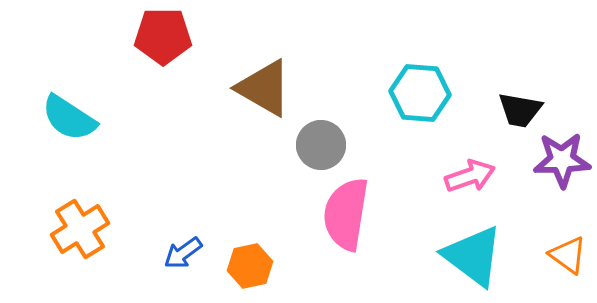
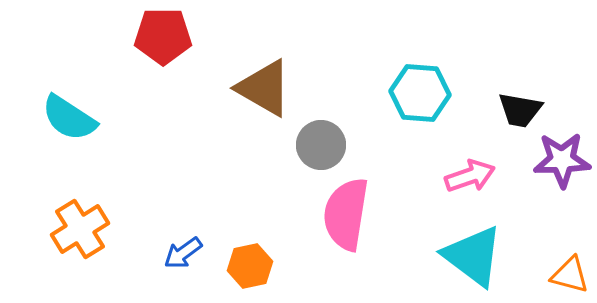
orange triangle: moved 2 px right, 20 px down; rotated 21 degrees counterclockwise
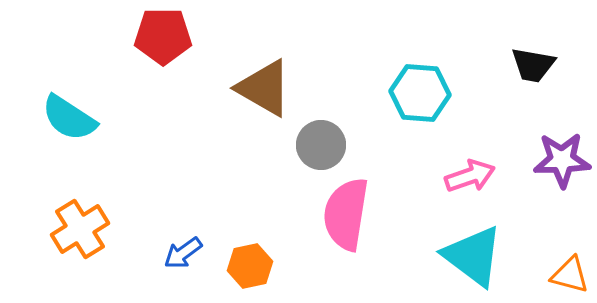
black trapezoid: moved 13 px right, 45 px up
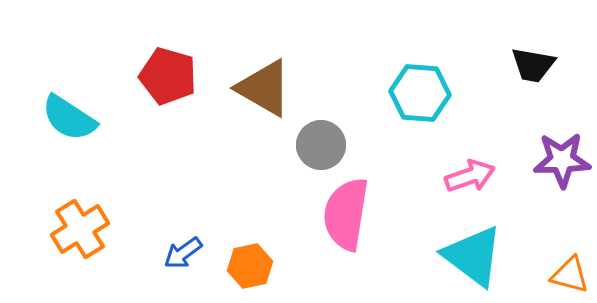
red pentagon: moved 5 px right, 40 px down; rotated 16 degrees clockwise
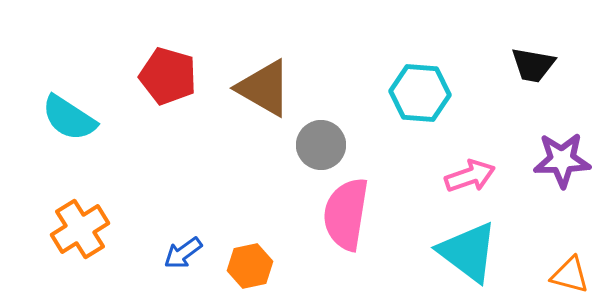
cyan triangle: moved 5 px left, 4 px up
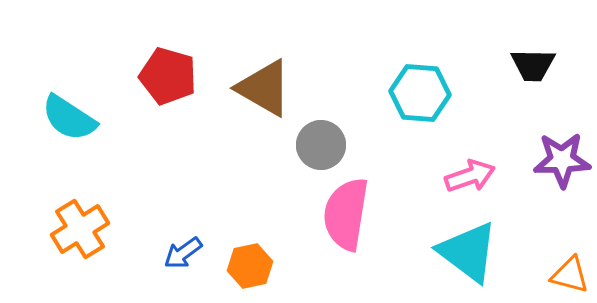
black trapezoid: rotated 9 degrees counterclockwise
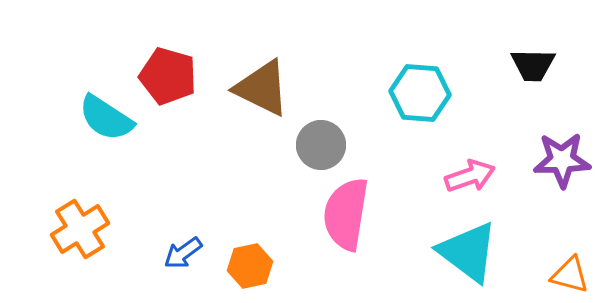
brown triangle: moved 2 px left; rotated 4 degrees counterclockwise
cyan semicircle: moved 37 px right
